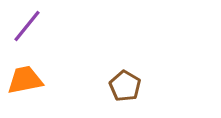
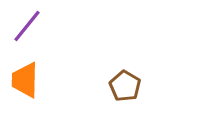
orange trapezoid: rotated 78 degrees counterclockwise
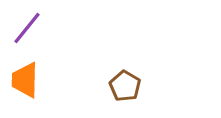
purple line: moved 2 px down
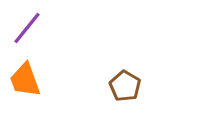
orange trapezoid: rotated 21 degrees counterclockwise
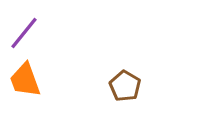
purple line: moved 3 px left, 5 px down
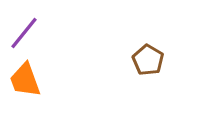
brown pentagon: moved 23 px right, 26 px up
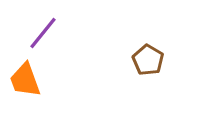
purple line: moved 19 px right
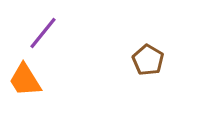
orange trapezoid: rotated 12 degrees counterclockwise
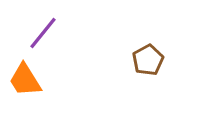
brown pentagon: rotated 12 degrees clockwise
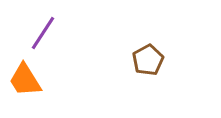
purple line: rotated 6 degrees counterclockwise
